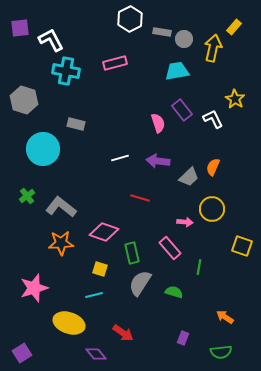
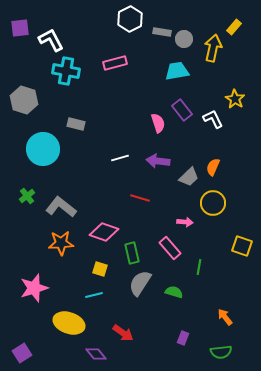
yellow circle at (212, 209): moved 1 px right, 6 px up
orange arrow at (225, 317): rotated 18 degrees clockwise
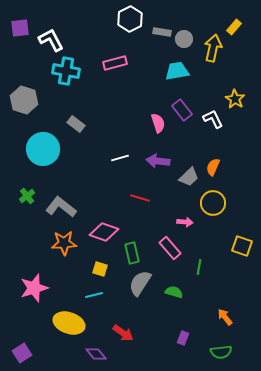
gray rectangle at (76, 124): rotated 24 degrees clockwise
orange star at (61, 243): moved 3 px right
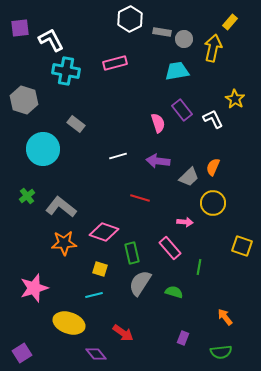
yellow rectangle at (234, 27): moved 4 px left, 5 px up
white line at (120, 158): moved 2 px left, 2 px up
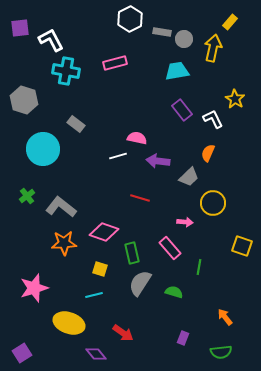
pink semicircle at (158, 123): moved 21 px left, 15 px down; rotated 60 degrees counterclockwise
orange semicircle at (213, 167): moved 5 px left, 14 px up
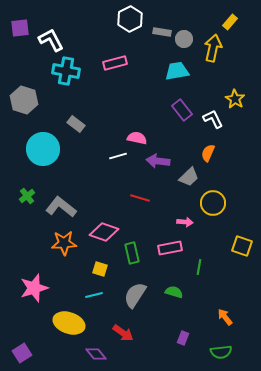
pink rectangle at (170, 248): rotated 60 degrees counterclockwise
gray semicircle at (140, 283): moved 5 px left, 12 px down
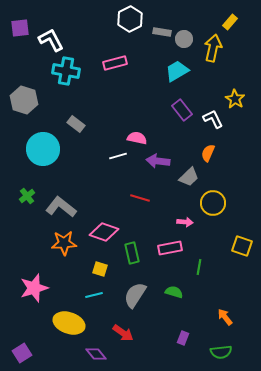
cyan trapezoid at (177, 71): rotated 20 degrees counterclockwise
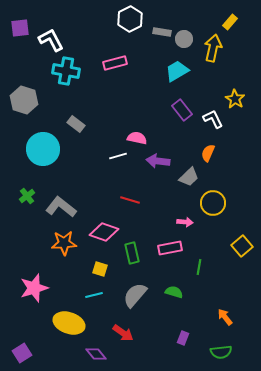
red line at (140, 198): moved 10 px left, 2 px down
yellow square at (242, 246): rotated 30 degrees clockwise
gray semicircle at (135, 295): rotated 8 degrees clockwise
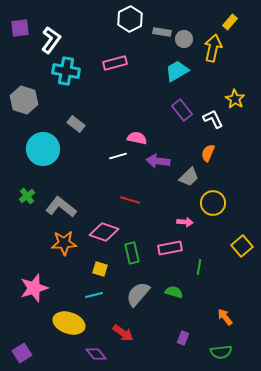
white L-shape at (51, 40): rotated 64 degrees clockwise
gray semicircle at (135, 295): moved 3 px right, 1 px up
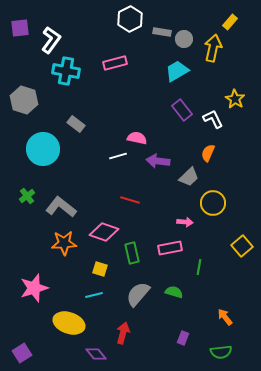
red arrow at (123, 333): rotated 110 degrees counterclockwise
